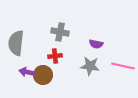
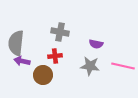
purple arrow: moved 5 px left, 11 px up
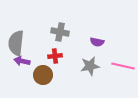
purple semicircle: moved 1 px right, 2 px up
gray star: rotated 18 degrees counterclockwise
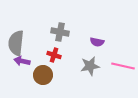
red cross: moved 1 px left, 1 px up; rotated 24 degrees clockwise
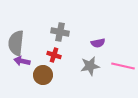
purple semicircle: moved 1 px right, 1 px down; rotated 24 degrees counterclockwise
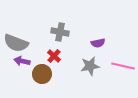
gray semicircle: rotated 75 degrees counterclockwise
red cross: moved 1 px down; rotated 24 degrees clockwise
brown circle: moved 1 px left, 1 px up
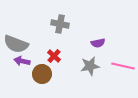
gray cross: moved 8 px up
gray semicircle: moved 1 px down
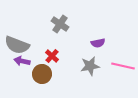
gray cross: rotated 24 degrees clockwise
gray semicircle: moved 1 px right, 1 px down
red cross: moved 2 px left
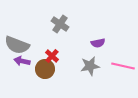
brown circle: moved 3 px right, 5 px up
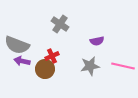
purple semicircle: moved 1 px left, 2 px up
red cross: rotated 24 degrees clockwise
